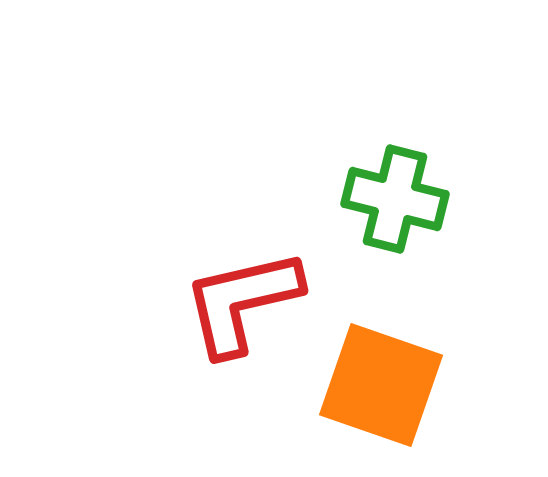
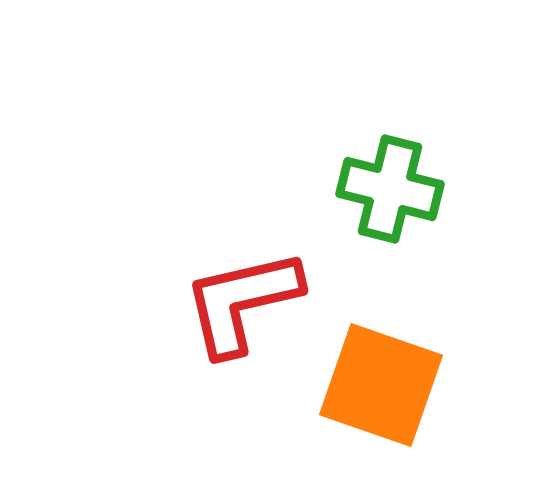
green cross: moved 5 px left, 10 px up
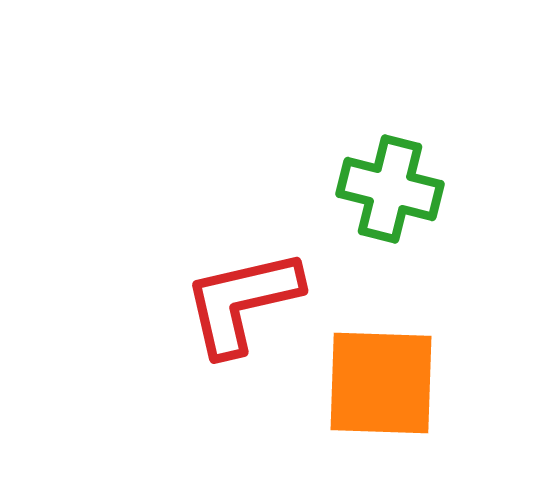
orange square: moved 2 px up; rotated 17 degrees counterclockwise
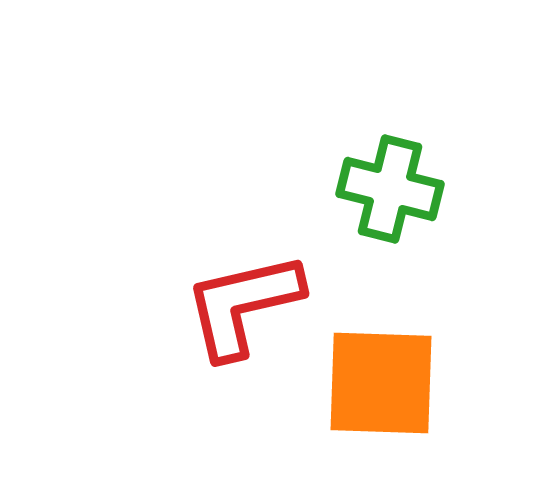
red L-shape: moved 1 px right, 3 px down
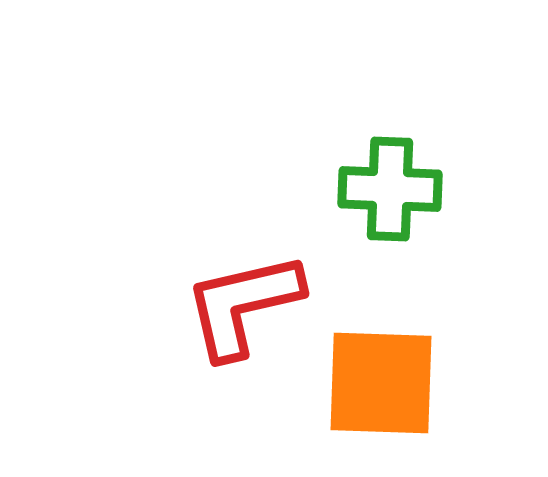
green cross: rotated 12 degrees counterclockwise
